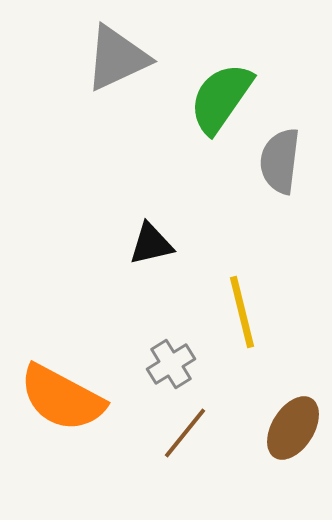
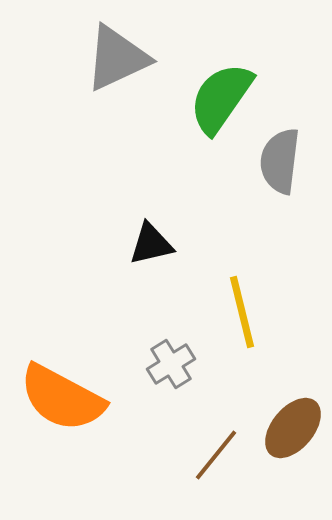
brown ellipse: rotated 8 degrees clockwise
brown line: moved 31 px right, 22 px down
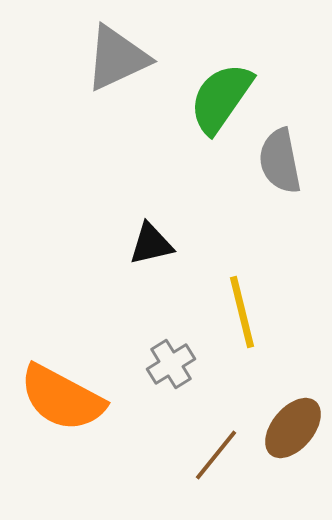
gray semicircle: rotated 18 degrees counterclockwise
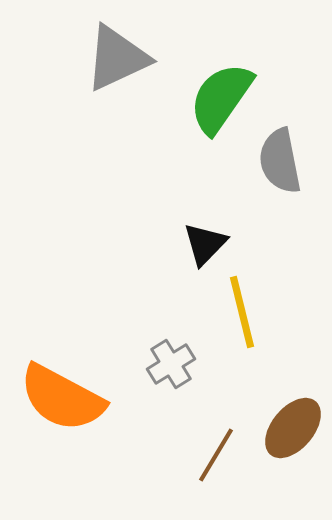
black triangle: moved 54 px right; rotated 33 degrees counterclockwise
brown line: rotated 8 degrees counterclockwise
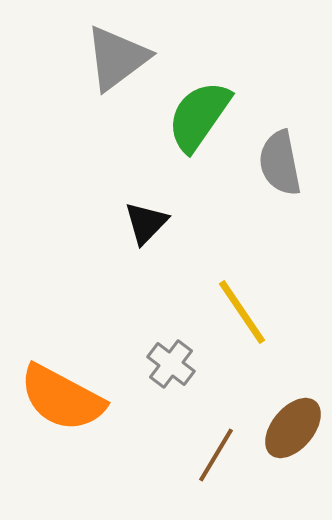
gray triangle: rotated 12 degrees counterclockwise
green semicircle: moved 22 px left, 18 px down
gray semicircle: moved 2 px down
black triangle: moved 59 px left, 21 px up
yellow line: rotated 20 degrees counterclockwise
gray cross: rotated 21 degrees counterclockwise
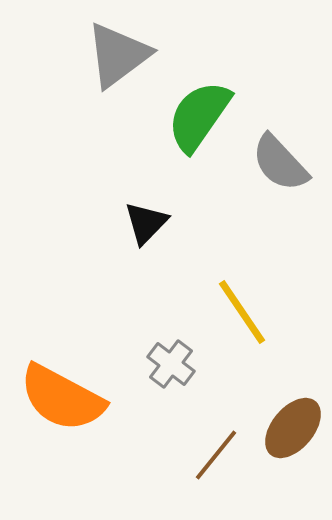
gray triangle: moved 1 px right, 3 px up
gray semicircle: rotated 32 degrees counterclockwise
brown line: rotated 8 degrees clockwise
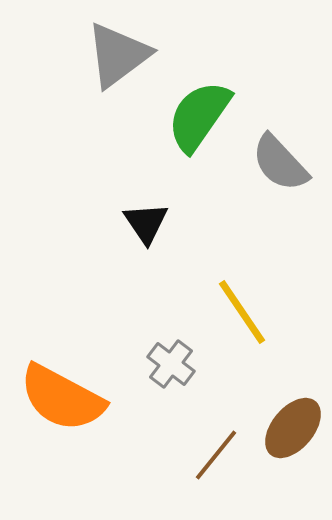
black triangle: rotated 18 degrees counterclockwise
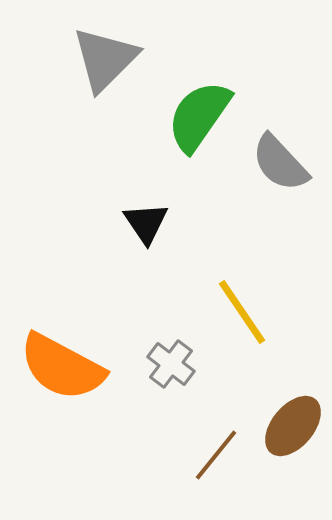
gray triangle: moved 13 px left, 4 px down; rotated 8 degrees counterclockwise
orange semicircle: moved 31 px up
brown ellipse: moved 2 px up
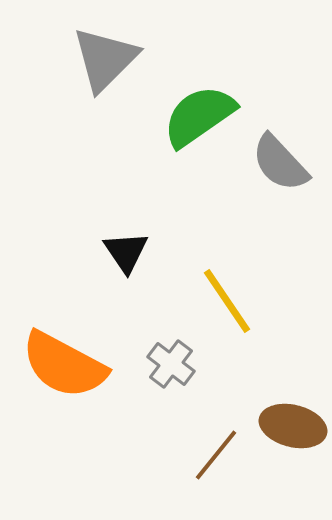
green semicircle: rotated 20 degrees clockwise
black triangle: moved 20 px left, 29 px down
yellow line: moved 15 px left, 11 px up
orange semicircle: moved 2 px right, 2 px up
brown ellipse: rotated 64 degrees clockwise
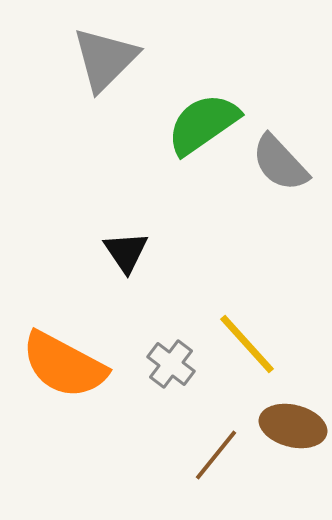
green semicircle: moved 4 px right, 8 px down
yellow line: moved 20 px right, 43 px down; rotated 8 degrees counterclockwise
